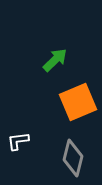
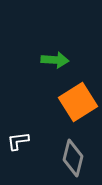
green arrow: rotated 48 degrees clockwise
orange square: rotated 9 degrees counterclockwise
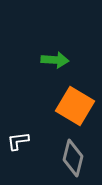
orange square: moved 3 px left, 4 px down; rotated 27 degrees counterclockwise
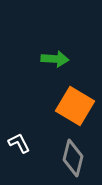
green arrow: moved 1 px up
white L-shape: moved 1 px right, 2 px down; rotated 70 degrees clockwise
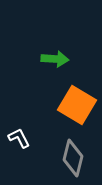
orange square: moved 2 px right, 1 px up
white L-shape: moved 5 px up
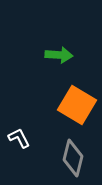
green arrow: moved 4 px right, 4 px up
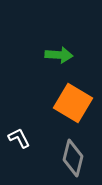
orange square: moved 4 px left, 2 px up
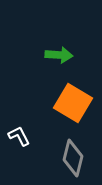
white L-shape: moved 2 px up
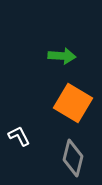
green arrow: moved 3 px right, 1 px down
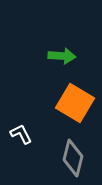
orange square: moved 2 px right
white L-shape: moved 2 px right, 2 px up
